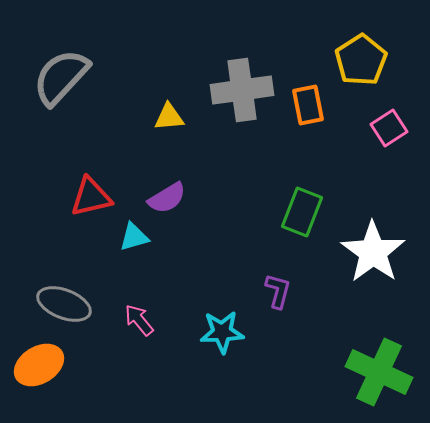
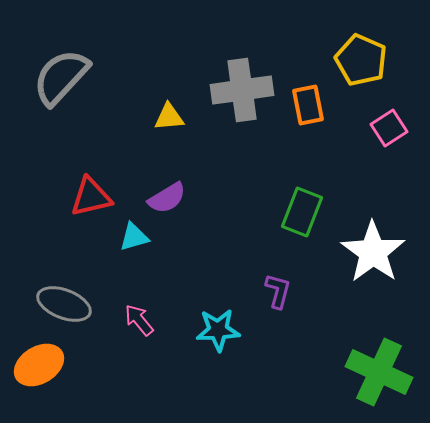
yellow pentagon: rotated 15 degrees counterclockwise
cyan star: moved 4 px left, 2 px up
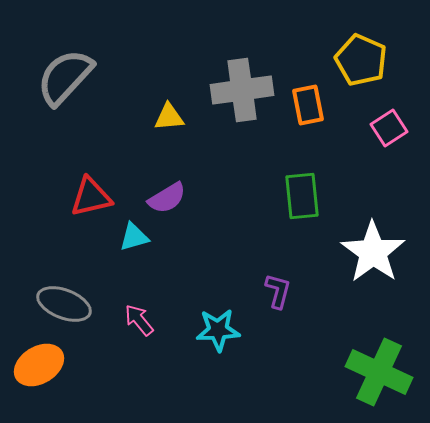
gray semicircle: moved 4 px right
green rectangle: moved 16 px up; rotated 27 degrees counterclockwise
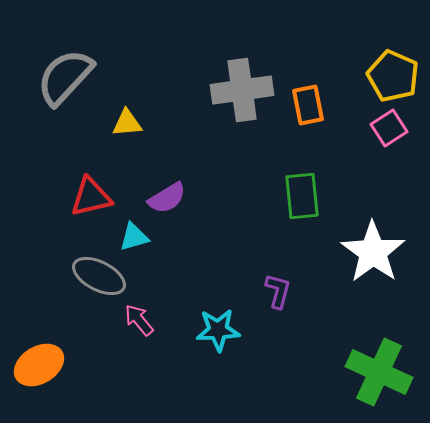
yellow pentagon: moved 32 px right, 16 px down
yellow triangle: moved 42 px left, 6 px down
gray ellipse: moved 35 px right, 28 px up; rotated 6 degrees clockwise
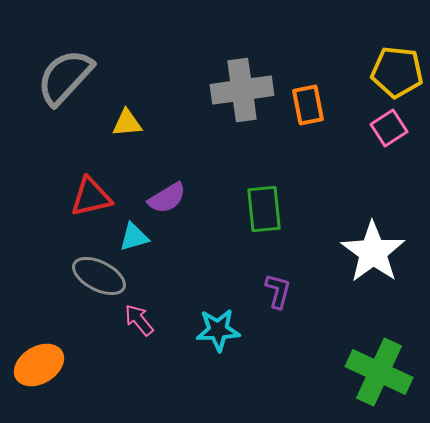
yellow pentagon: moved 4 px right, 4 px up; rotated 18 degrees counterclockwise
green rectangle: moved 38 px left, 13 px down
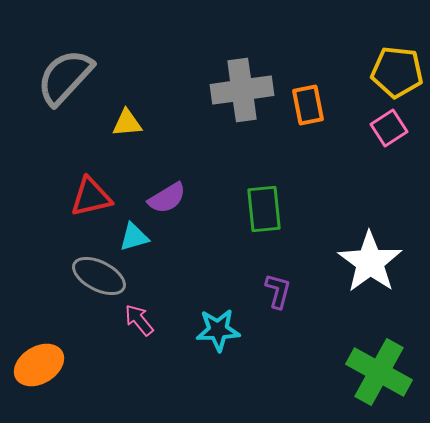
white star: moved 3 px left, 10 px down
green cross: rotated 4 degrees clockwise
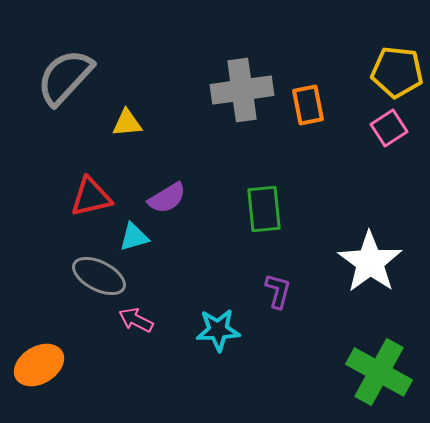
pink arrow: moved 3 px left; rotated 24 degrees counterclockwise
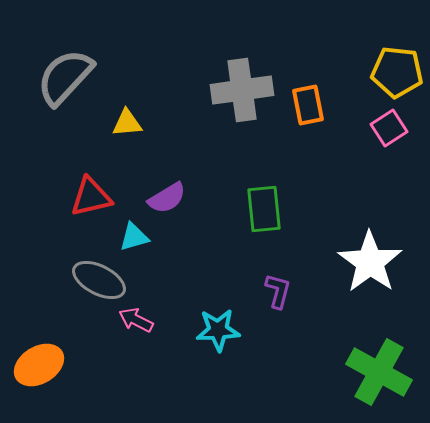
gray ellipse: moved 4 px down
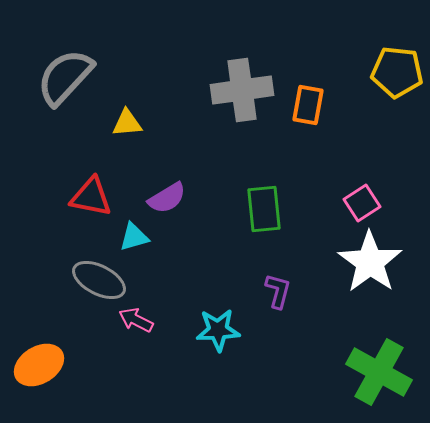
orange rectangle: rotated 21 degrees clockwise
pink square: moved 27 px left, 75 px down
red triangle: rotated 24 degrees clockwise
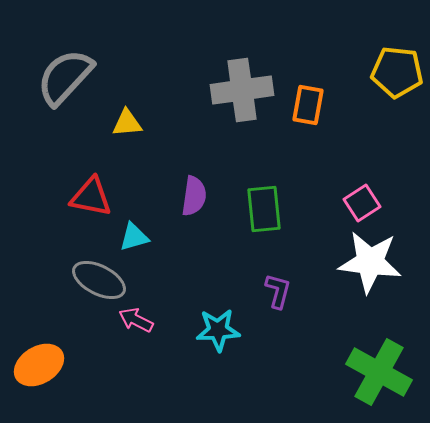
purple semicircle: moved 27 px right, 2 px up; rotated 51 degrees counterclockwise
white star: rotated 28 degrees counterclockwise
